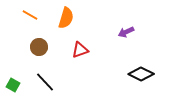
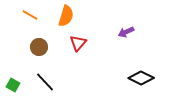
orange semicircle: moved 2 px up
red triangle: moved 2 px left, 7 px up; rotated 30 degrees counterclockwise
black diamond: moved 4 px down
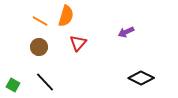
orange line: moved 10 px right, 6 px down
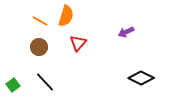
green square: rotated 24 degrees clockwise
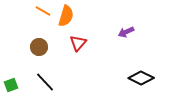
orange line: moved 3 px right, 10 px up
green square: moved 2 px left; rotated 16 degrees clockwise
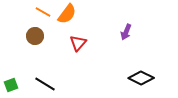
orange line: moved 1 px down
orange semicircle: moved 1 px right, 2 px up; rotated 20 degrees clockwise
purple arrow: rotated 42 degrees counterclockwise
brown circle: moved 4 px left, 11 px up
black line: moved 2 px down; rotated 15 degrees counterclockwise
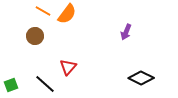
orange line: moved 1 px up
red triangle: moved 10 px left, 24 px down
black line: rotated 10 degrees clockwise
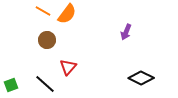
brown circle: moved 12 px right, 4 px down
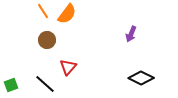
orange line: rotated 28 degrees clockwise
purple arrow: moved 5 px right, 2 px down
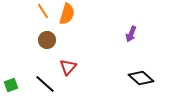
orange semicircle: rotated 20 degrees counterclockwise
black diamond: rotated 15 degrees clockwise
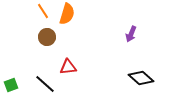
brown circle: moved 3 px up
red triangle: rotated 42 degrees clockwise
